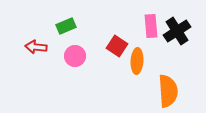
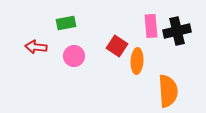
green rectangle: moved 3 px up; rotated 12 degrees clockwise
black cross: rotated 20 degrees clockwise
pink circle: moved 1 px left
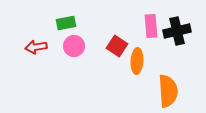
red arrow: rotated 15 degrees counterclockwise
pink circle: moved 10 px up
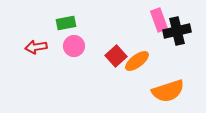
pink rectangle: moved 8 px right, 6 px up; rotated 15 degrees counterclockwise
red square: moved 1 px left, 10 px down; rotated 15 degrees clockwise
orange ellipse: rotated 50 degrees clockwise
orange semicircle: rotated 76 degrees clockwise
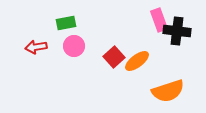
black cross: rotated 20 degrees clockwise
red square: moved 2 px left, 1 px down
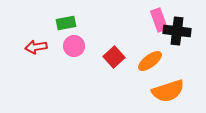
orange ellipse: moved 13 px right
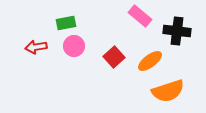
pink rectangle: moved 19 px left, 4 px up; rotated 30 degrees counterclockwise
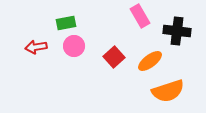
pink rectangle: rotated 20 degrees clockwise
